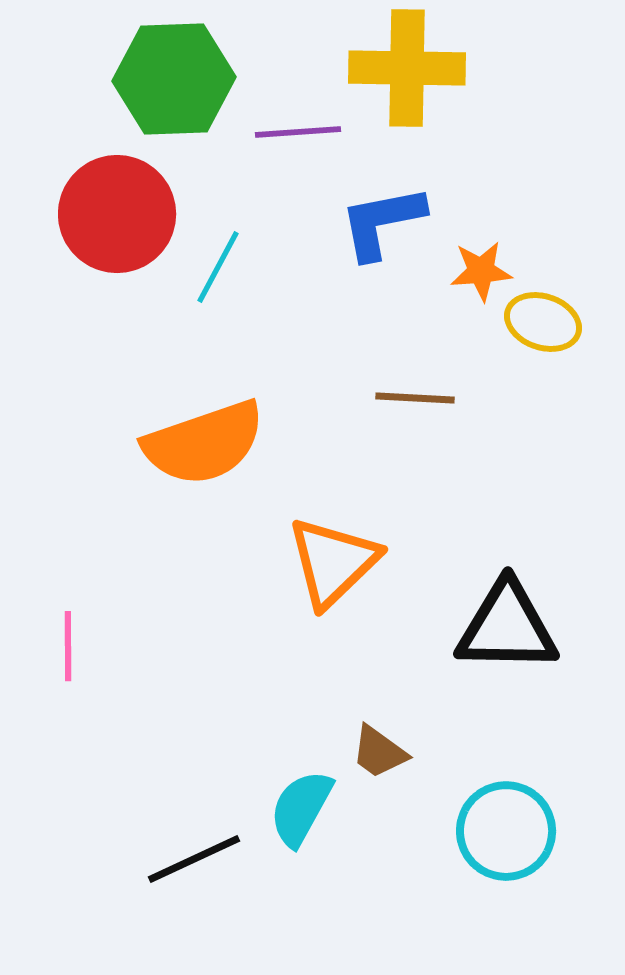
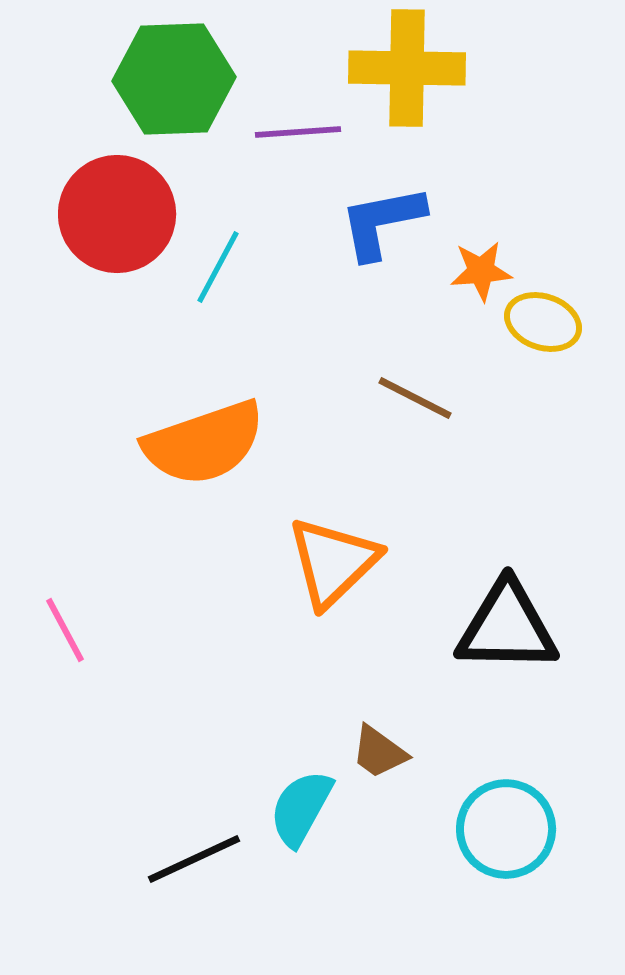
brown line: rotated 24 degrees clockwise
pink line: moved 3 px left, 16 px up; rotated 28 degrees counterclockwise
cyan circle: moved 2 px up
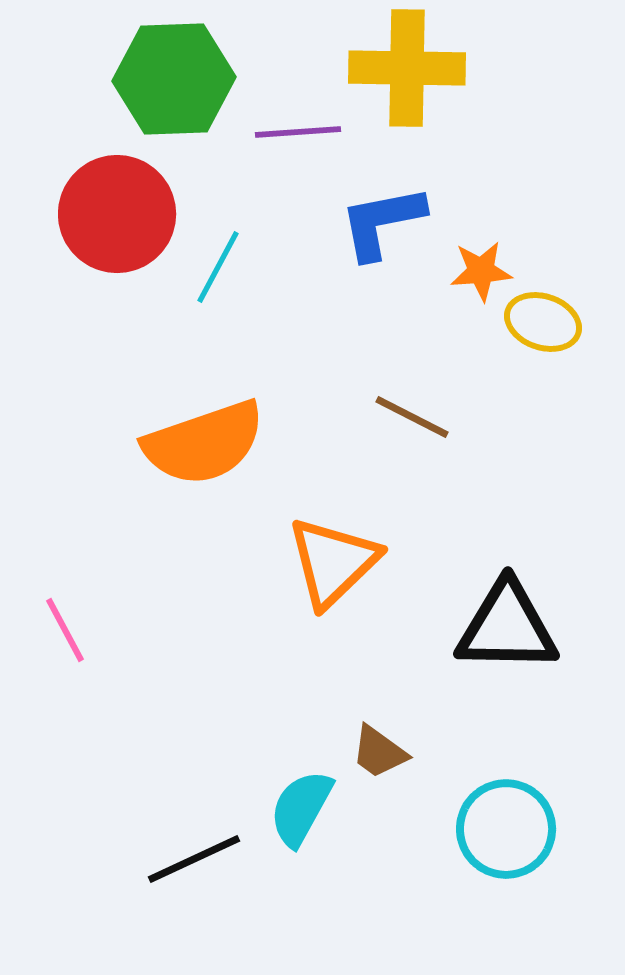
brown line: moved 3 px left, 19 px down
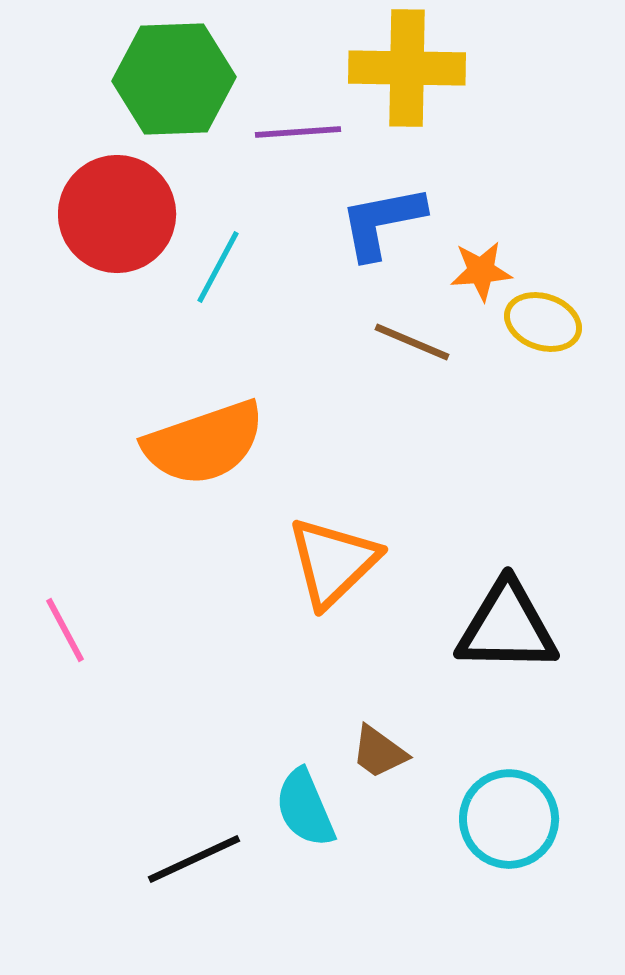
brown line: moved 75 px up; rotated 4 degrees counterclockwise
cyan semicircle: moved 4 px right; rotated 52 degrees counterclockwise
cyan circle: moved 3 px right, 10 px up
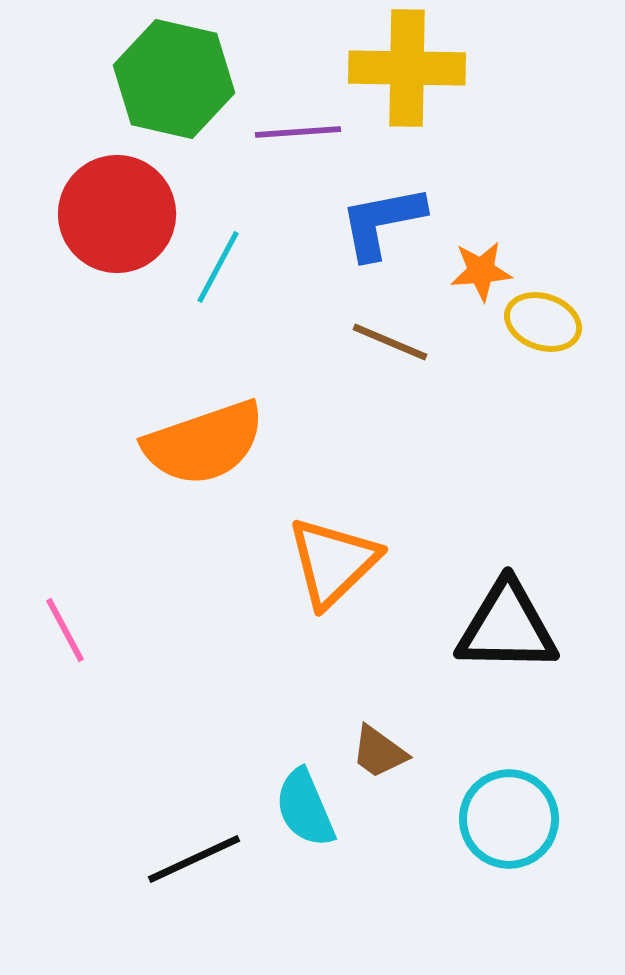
green hexagon: rotated 15 degrees clockwise
brown line: moved 22 px left
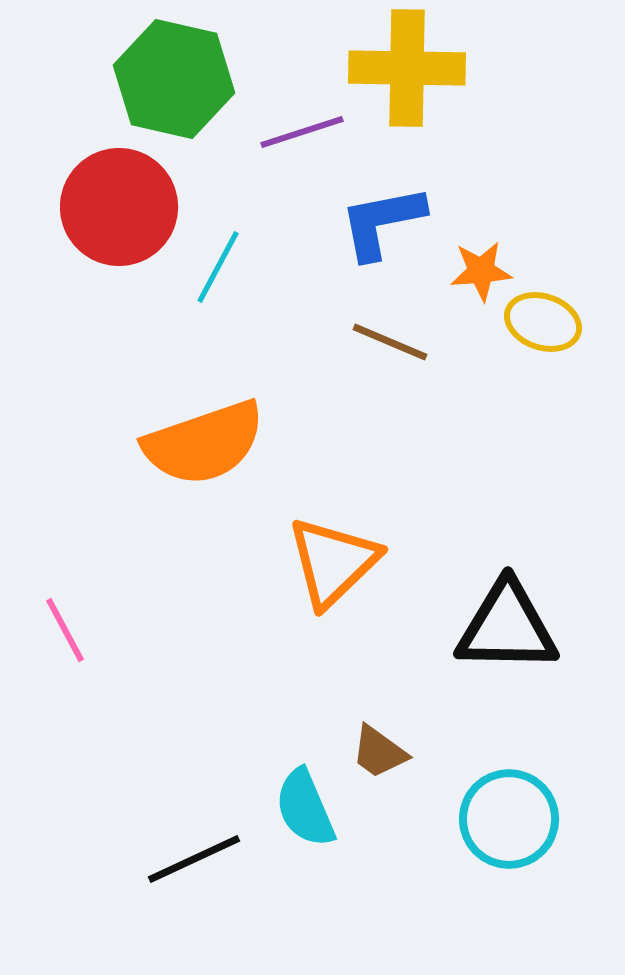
purple line: moved 4 px right; rotated 14 degrees counterclockwise
red circle: moved 2 px right, 7 px up
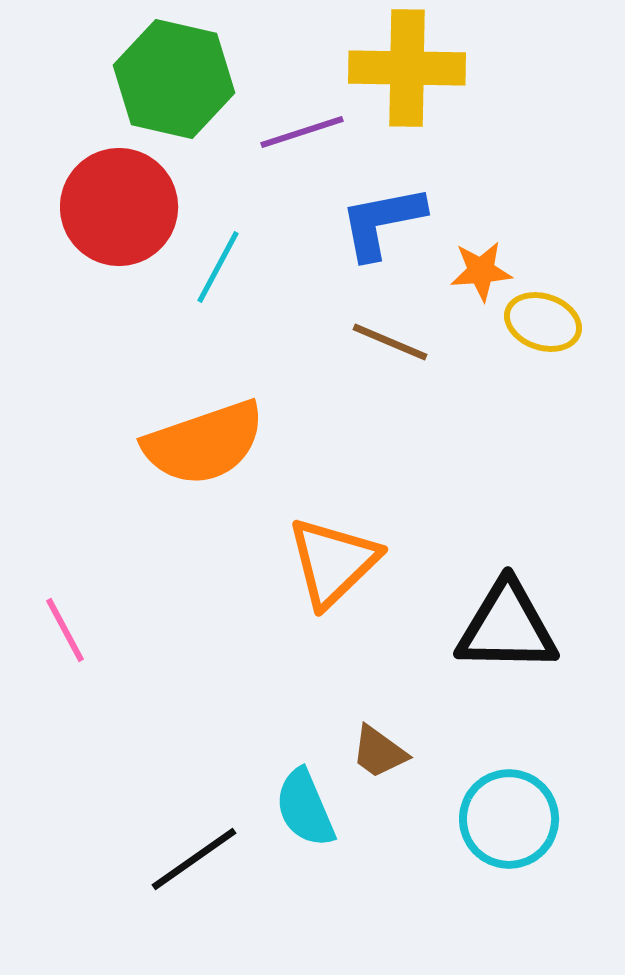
black line: rotated 10 degrees counterclockwise
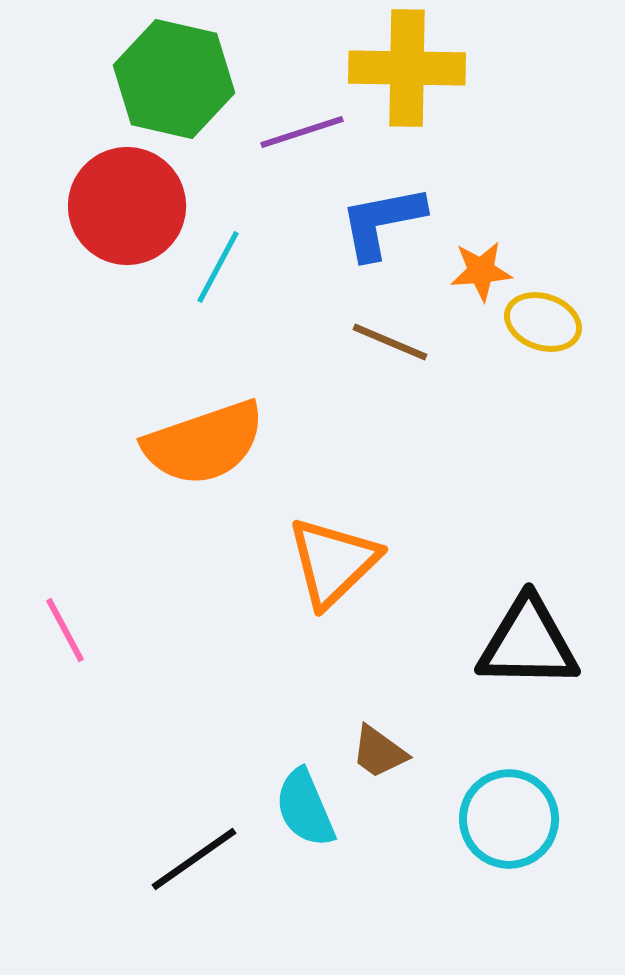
red circle: moved 8 px right, 1 px up
black triangle: moved 21 px right, 16 px down
